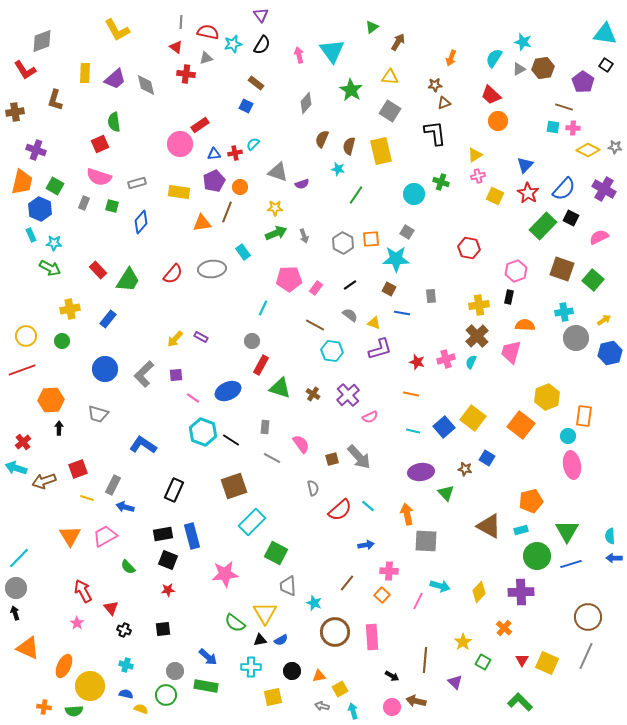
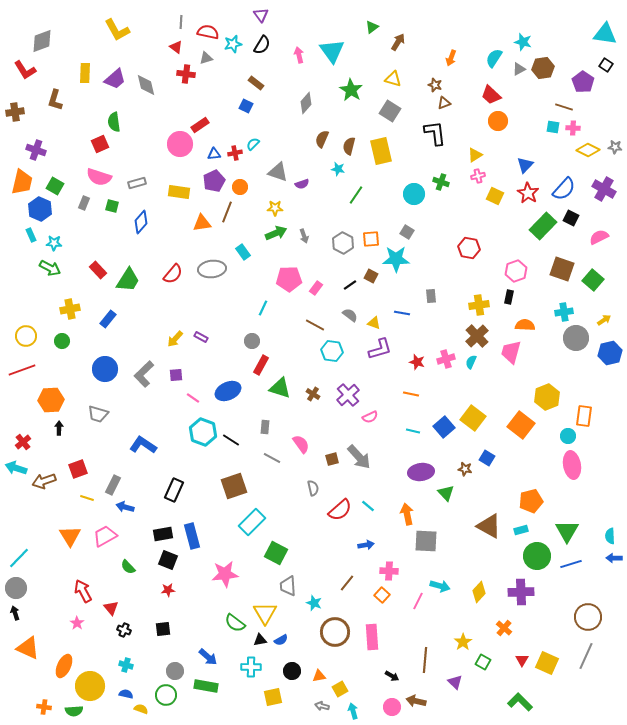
yellow triangle at (390, 77): moved 3 px right, 2 px down; rotated 12 degrees clockwise
brown star at (435, 85): rotated 24 degrees clockwise
brown square at (389, 289): moved 18 px left, 13 px up
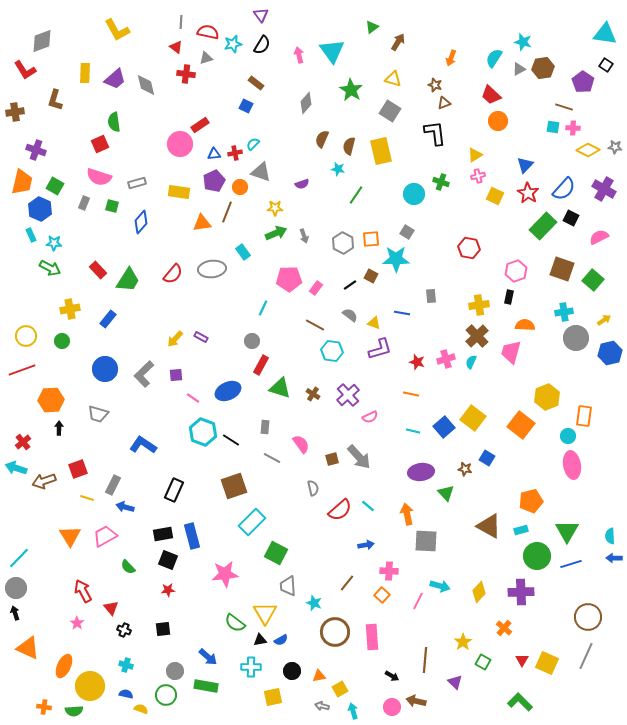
gray triangle at (278, 172): moved 17 px left
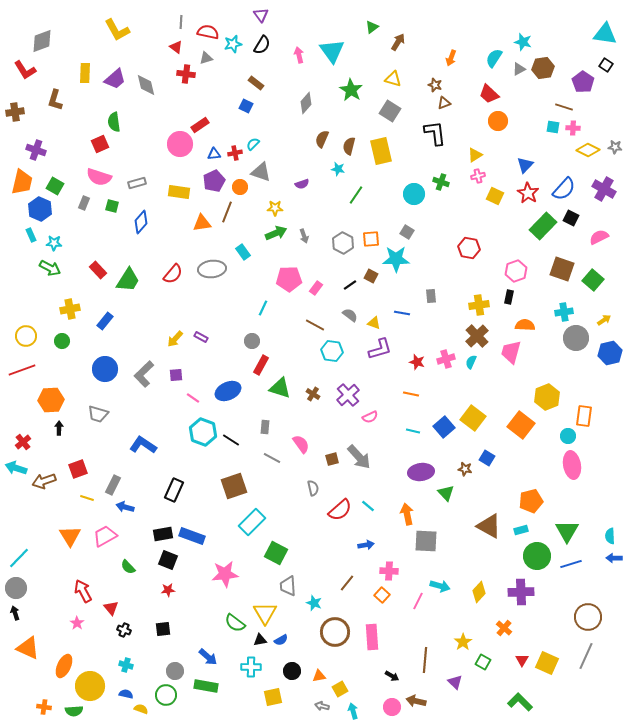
red trapezoid at (491, 95): moved 2 px left, 1 px up
blue rectangle at (108, 319): moved 3 px left, 2 px down
blue rectangle at (192, 536): rotated 55 degrees counterclockwise
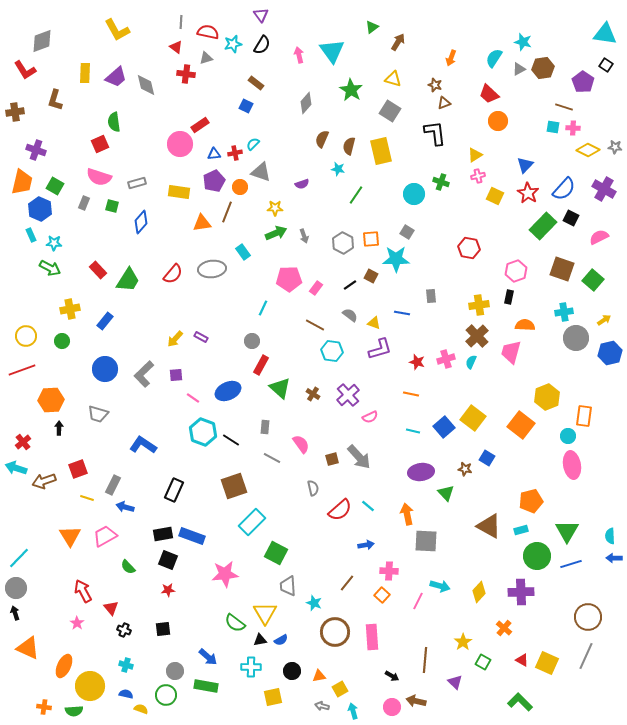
purple trapezoid at (115, 79): moved 1 px right, 2 px up
green triangle at (280, 388): rotated 25 degrees clockwise
red triangle at (522, 660): rotated 32 degrees counterclockwise
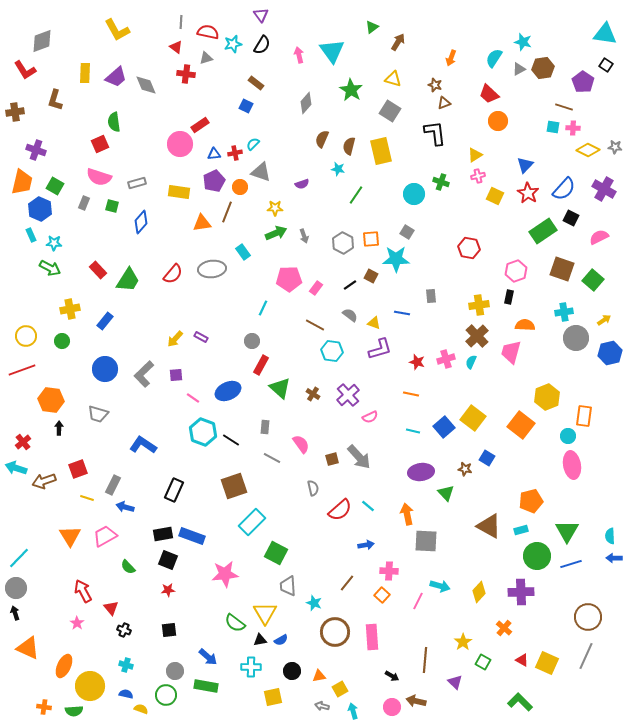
gray diamond at (146, 85): rotated 10 degrees counterclockwise
green rectangle at (543, 226): moved 5 px down; rotated 12 degrees clockwise
orange hexagon at (51, 400): rotated 10 degrees clockwise
black square at (163, 629): moved 6 px right, 1 px down
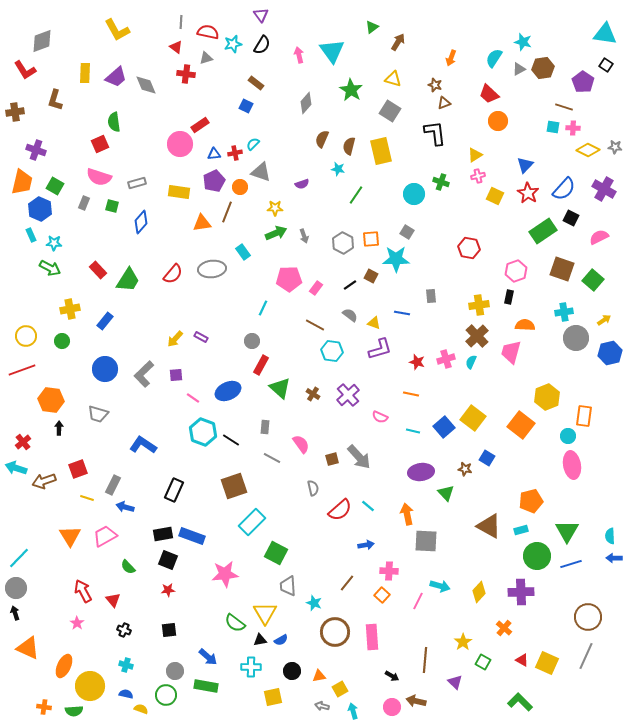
pink semicircle at (370, 417): moved 10 px right; rotated 49 degrees clockwise
red triangle at (111, 608): moved 2 px right, 8 px up
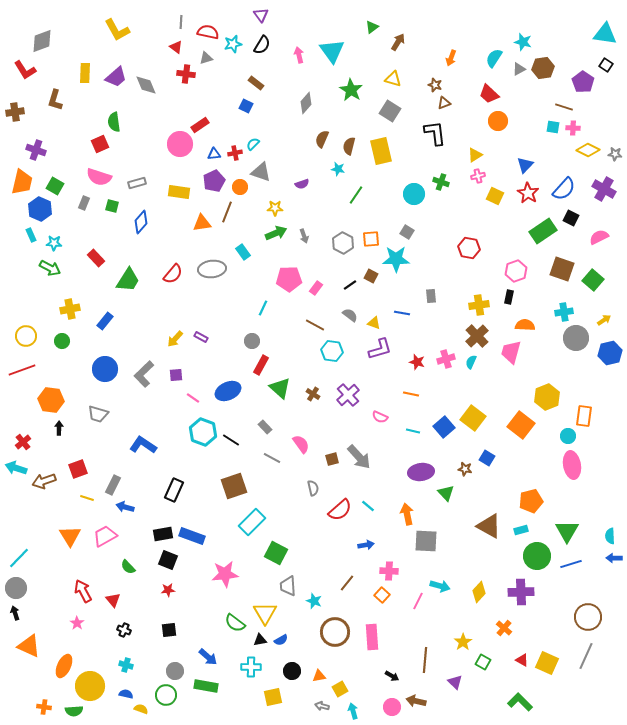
gray star at (615, 147): moved 7 px down
red rectangle at (98, 270): moved 2 px left, 12 px up
gray rectangle at (265, 427): rotated 48 degrees counterclockwise
cyan star at (314, 603): moved 2 px up
orange triangle at (28, 648): moved 1 px right, 2 px up
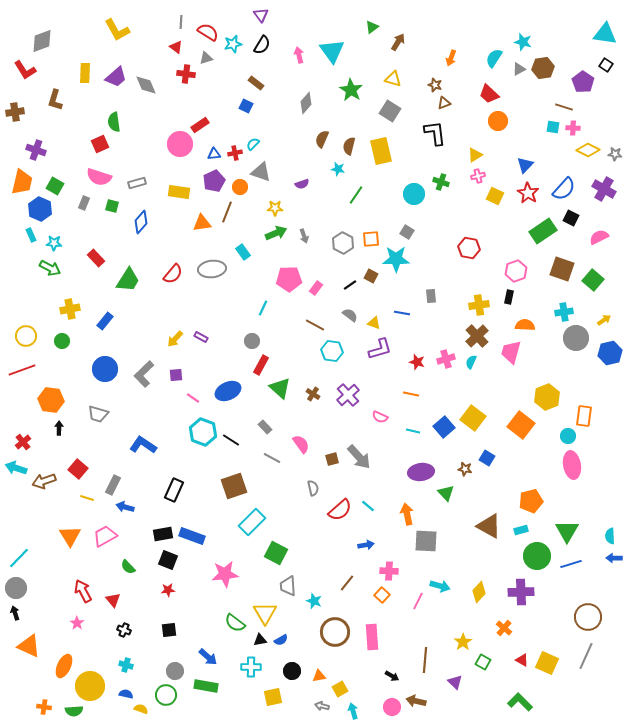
red semicircle at (208, 32): rotated 20 degrees clockwise
red square at (78, 469): rotated 30 degrees counterclockwise
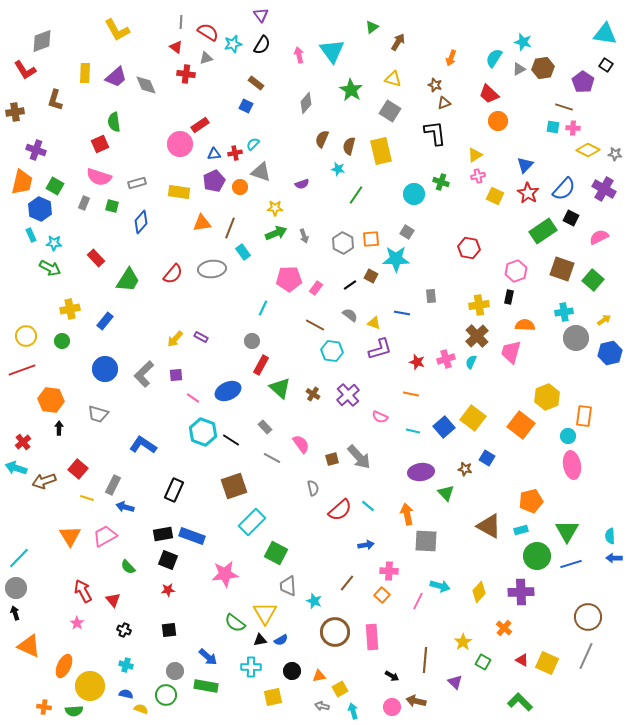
brown line at (227, 212): moved 3 px right, 16 px down
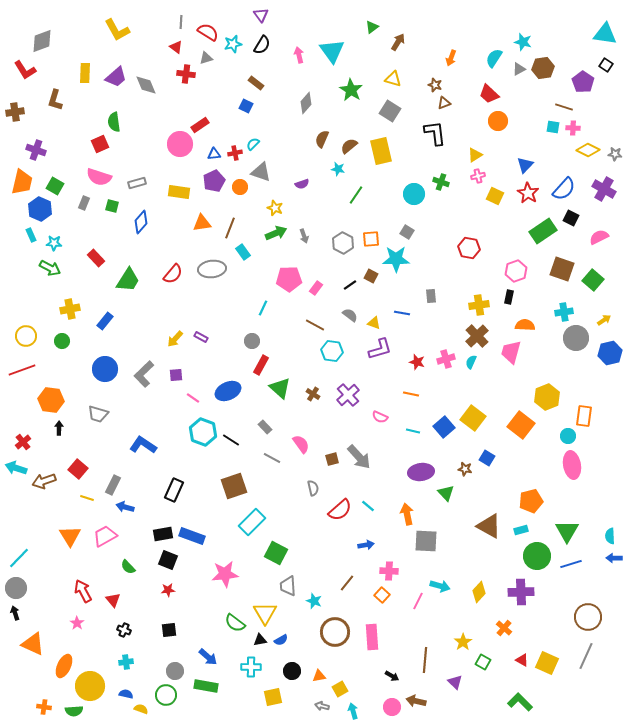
brown semicircle at (349, 146): rotated 36 degrees clockwise
yellow star at (275, 208): rotated 21 degrees clockwise
orange triangle at (29, 646): moved 4 px right, 2 px up
cyan cross at (126, 665): moved 3 px up; rotated 24 degrees counterclockwise
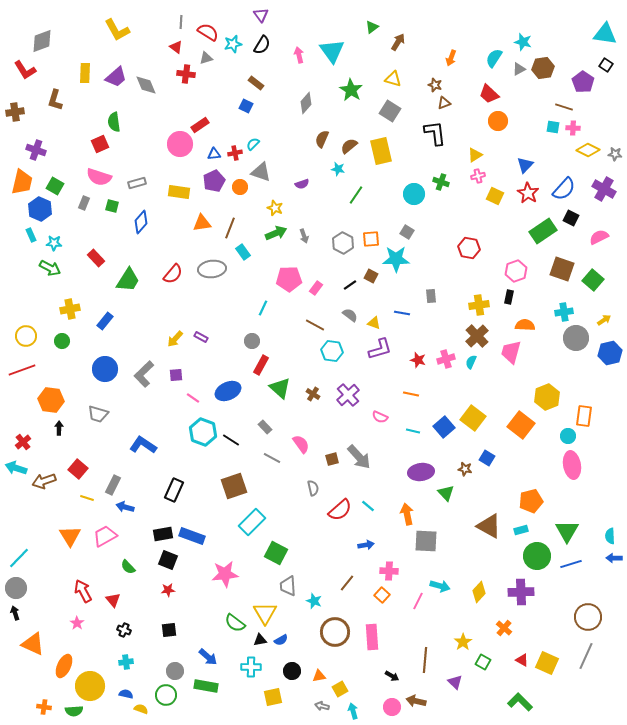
red star at (417, 362): moved 1 px right, 2 px up
